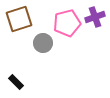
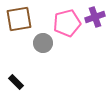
brown square: rotated 8 degrees clockwise
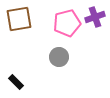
gray circle: moved 16 px right, 14 px down
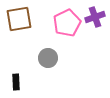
pink pentagon: rotated 12 degrees counterclockwise
gray circle: moved 11 px left, 1 px down
black rectangle: rotated 42 degrees clockwise
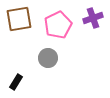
purple cross: moved 2 px left, 1 px down
pink pentagon: moved 9 px left, 2 px down
black rectangle: rotated 35 degrees clockwise
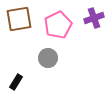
purple cross: moved 1 px right
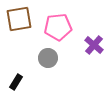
purple cross: moved 27 px down; rotated 30 degrees counterclockwise
pink pentagon: moved 2 px down; rotated 20 degrees clockwise
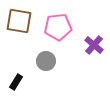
brown square: moved 2 px down; rotated 20 degrees clockwise
gray circle: moved 2 px left, 3 px down
